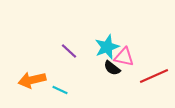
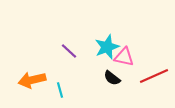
black semicircle: moved 10 px down
cyan line: rotated 49 degrees clockwise
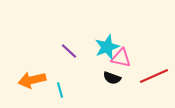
pink triangle: moved 3 px left, 1 px down
black semicircle: rotated 18 degrees counterclockwise
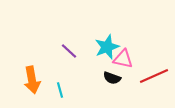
pink triangle: moved 2 px right, 1 px down
orange arrow: rotated 88 degrees counterclockwise
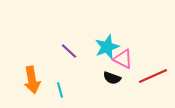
pink triangle: rotated 15 degrees clockwise
red line: moved 1 px left
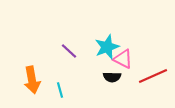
black semicircle: moved 1 px up; rotated 18 degrees counterclockwise
